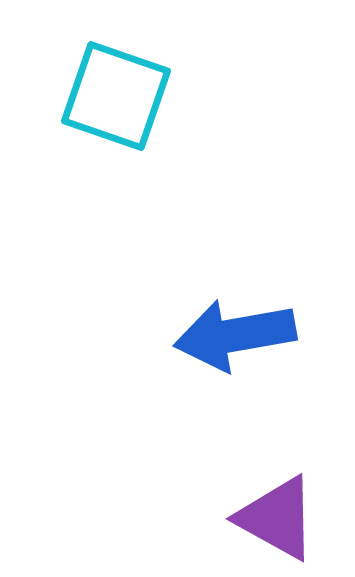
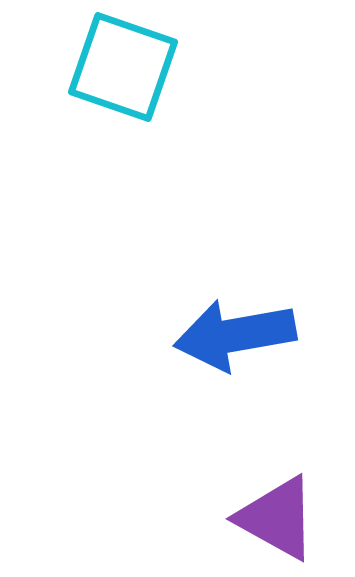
cyan square: moved 7 px right, 29 px up
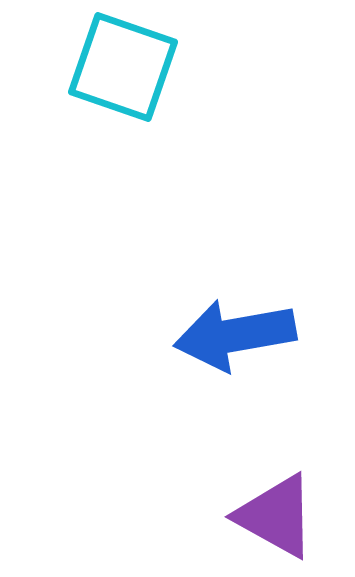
purple triangle: moved 1 px left, 2 px up
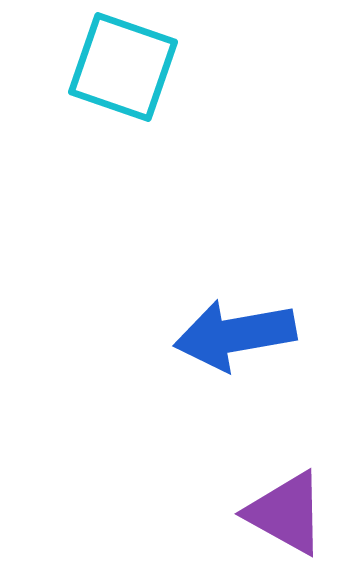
purple triangle: moved 10 px right, 3 px up
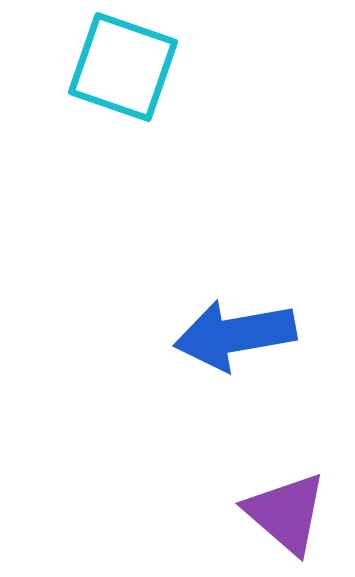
purple triangle: rotated 12 degrees clockwise
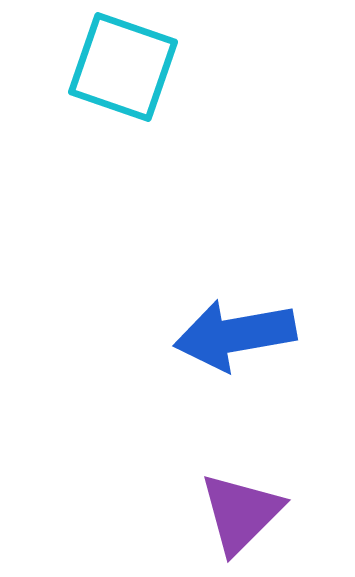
purple triangle: moved 45 px left; rotated 34 degrees clockwise
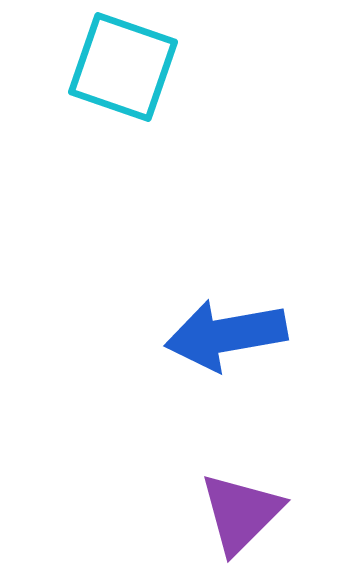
blue arrow: moved 9 px left
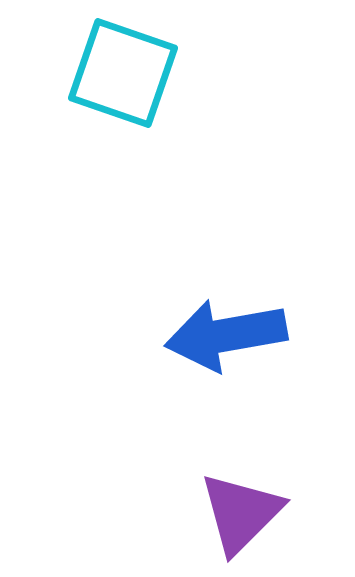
cyan square: moved 6 px down
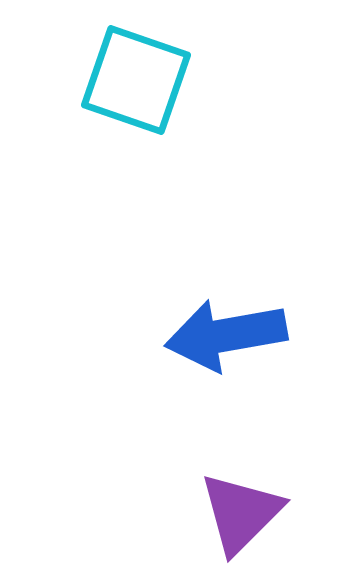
cyan square: moved 13 px right, 7 px down
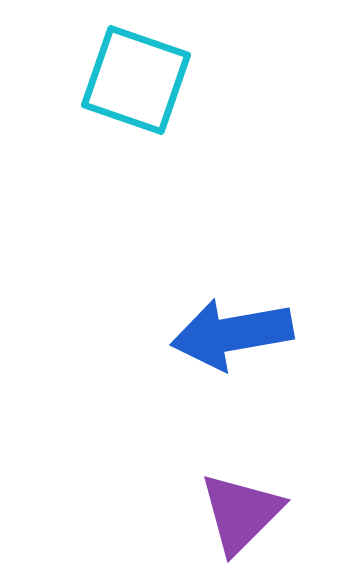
blue arrow: moved 6 px right, 1 px up
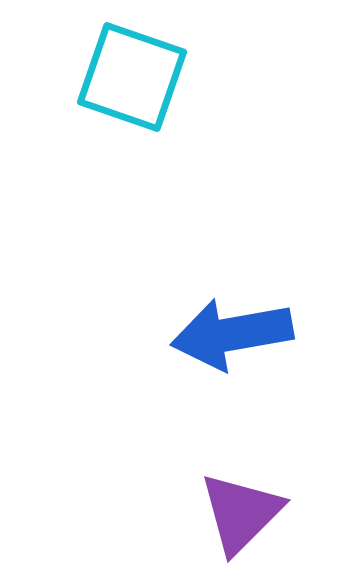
cyan square: moved 4 px left, 3 px up
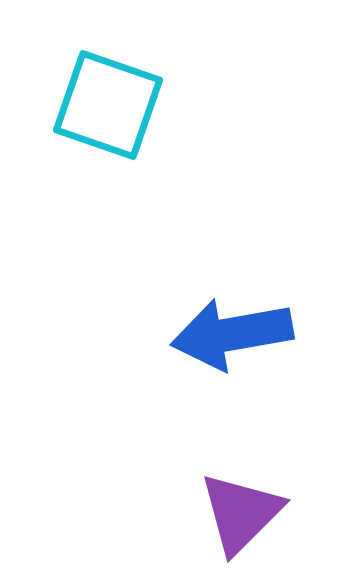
cyan square: moved 24 px left, 28 px down
